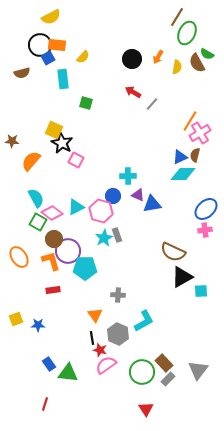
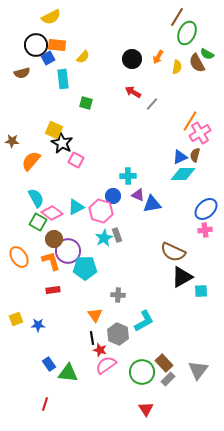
black circle at (40, 45): moved 4 px left
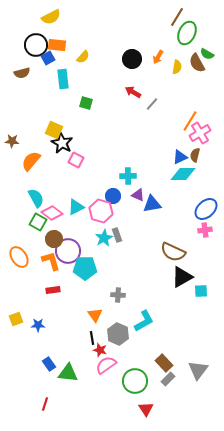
green circle at (142, 372): moved 7 px left, 9 px down
